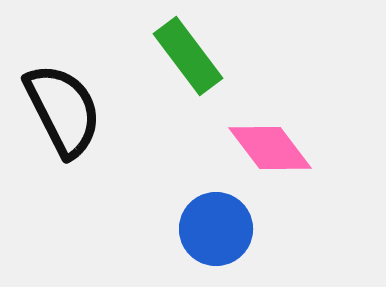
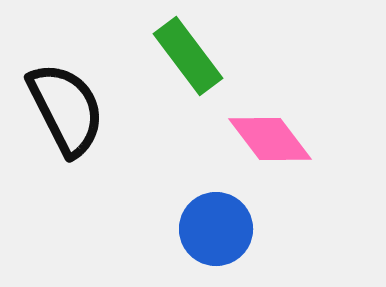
black semicircle: moved 3 px right, 1 px up
pink diamond: moved 9 px up
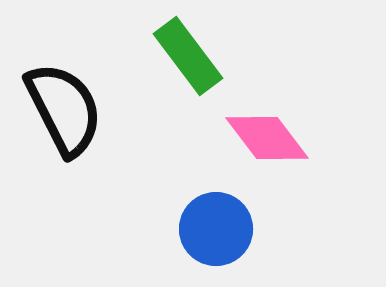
black semicircle: moved 2 px left
pink diamond: moved 3 px left, 1 px up
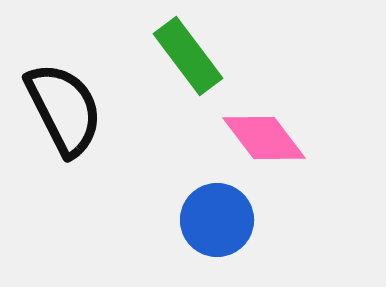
pink diamond: moved 3 px left
blue circle: moved 1 px right, 9 px up
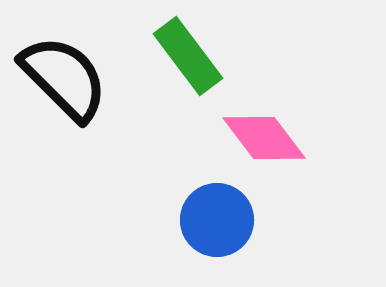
black semicircle: moved 31 px up; rotated 18 degrees counterclockwise
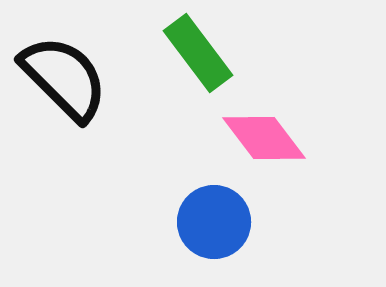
green rectangle: moved 10 px right, 3 px up
blue circle: moved 3 px left, 2 px down
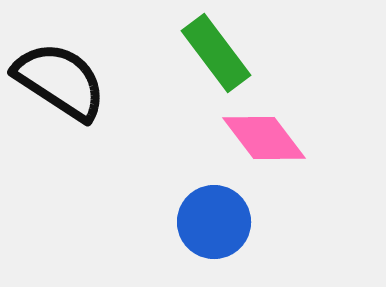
green rectangle: moved 18 px right
black semicircle: moved 4 px left, 3 px down; rotated 12 degrees counterclockwise
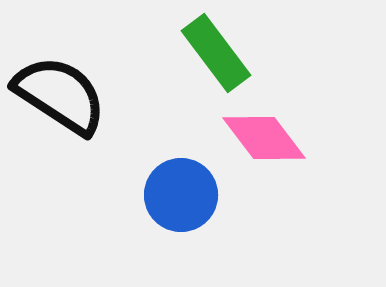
black semicircle: moved 14 px down
blue circle: moved 33 px left, 27 px up
